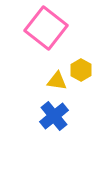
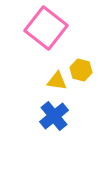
yellow hexagon: rotated 15 degrees counterclockwise
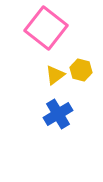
yellow triangle: moved 2 px left, 6 px up; rotated 45 degrees counterclockwise
blue cross: moved 4 px right, 2 px up; rotated 8 degrees clockwise
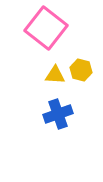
yellow triangle: rotated 40 degrees clockwise
blue cross: rotated 12 degrees clockwise
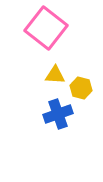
yellow hexagon: moved 18 px down
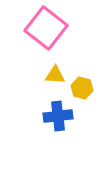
yellow hexagon: moved 1 px right
blue cross: moved 2 px down; rotated 12 degrees clockwise
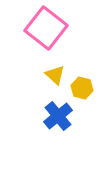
yellow triangle: rotated 40 degrees clockwise
blue cross: rotated 32 degrees counterclockwise
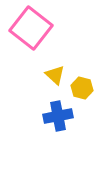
pink square: moved 15 px left
blue cross: rotated 28 degrees clockwise
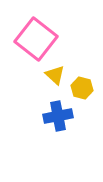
pink square: moved 5 px right, 11 px down
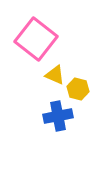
yellow triangle: rotated 20 degrees counterclockwise
yellow hexagon: moved 4 px left, 1 px down
